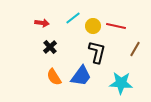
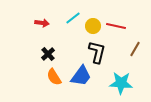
black cross: moved 2 px left, 7 px down
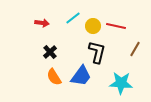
black cross: moved 2 px right, 2 px up
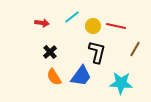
cyan line: moved 1 px left, 1 px up
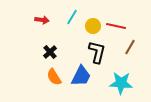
cyan line: rotated 21 degrees counterclockwise
red arrow: moved 3 px up
brown line: moved 5 px left, 2 px up
blue trapezoid: rotated 10 degrees counterclockwise
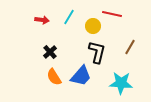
cyan line: moved 3 px left
red line: moved 4 px left, 12 px up
blue trapezoid: rotated 15 degrees clockwise
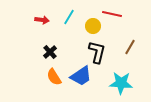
blue trapezoid: rotated 15 degrees clockwise
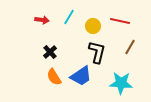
red line: moved 8 px right, 7 px down
